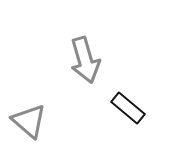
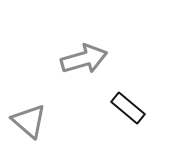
gray arrow: moved 1 px left, 1 px up; rotated 90 degrees counterclockwise
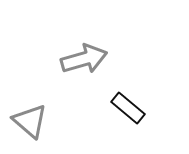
gray triangle: moved 1 px right
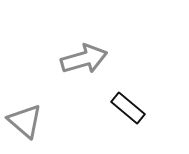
gray triangle: moved 5 px left
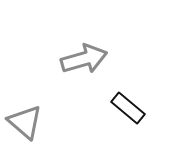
gray triangle: moved 1 px down
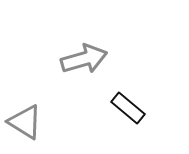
gray triangle: rotated 9 degrees counterclockwise
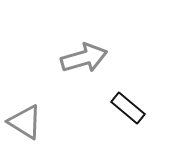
gray arrow: moved 1 px up
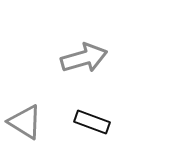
black rectangle: moved 36 px left, 14 px down; rotated 20 degrees counterclockwise
